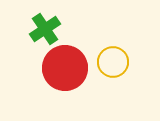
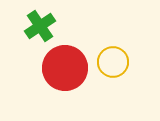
green cross: moved 5 px left, 3 px up
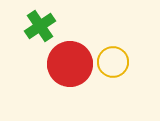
red circle: moved 5 px right, 4 px up
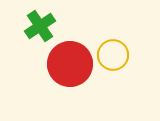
yellow circle: moved 7 px up
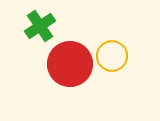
yellow circle: moved 1 px left, 1 px down
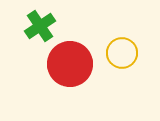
yellow circle: moved 10 px right, 3 px up
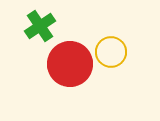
yellow circle: moved 11 px left, 1 px up
